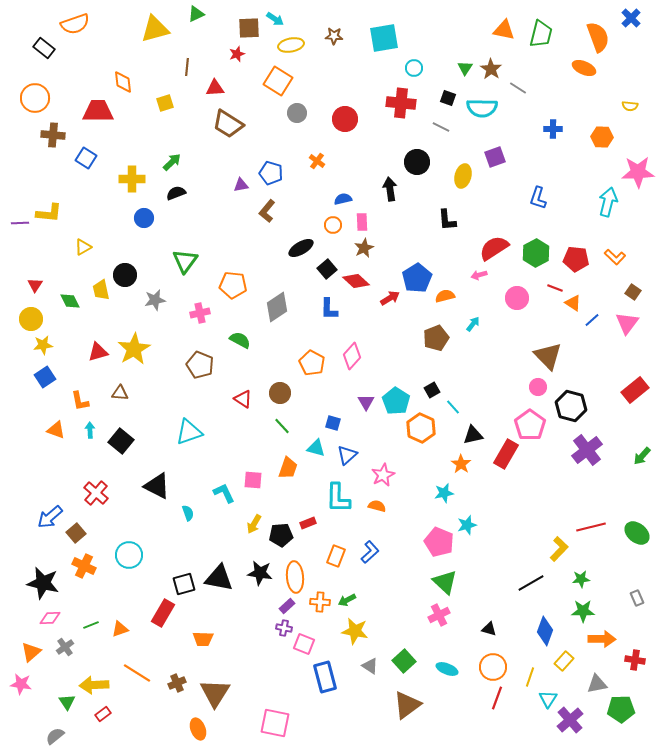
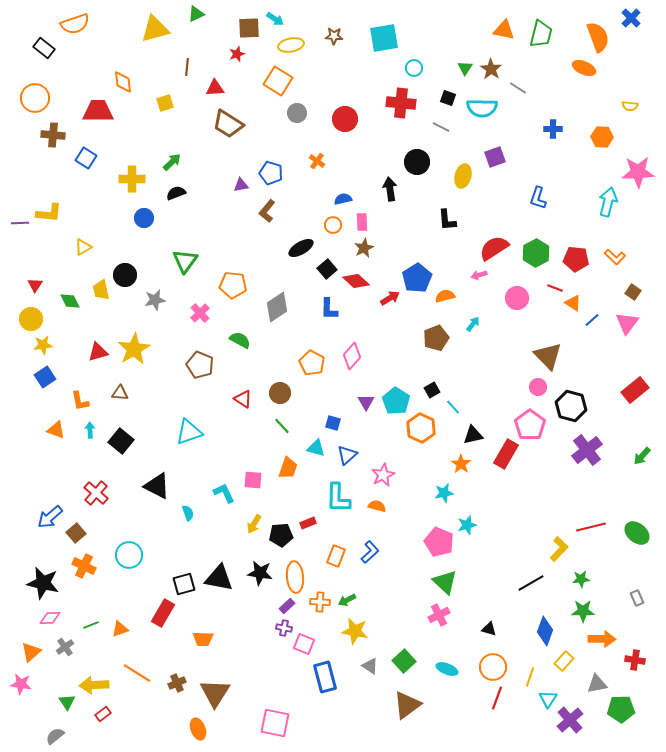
pink cross at (200, 313): rotated 30 degrees counterclockwise
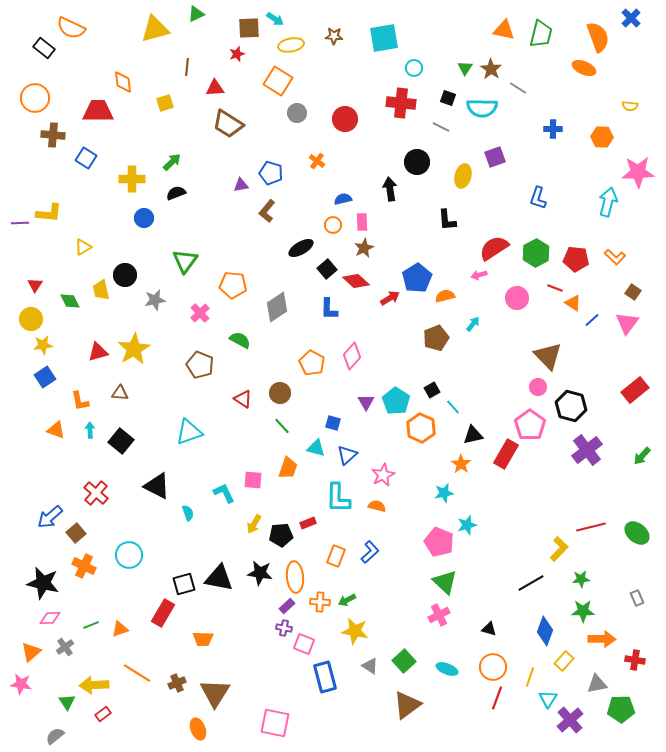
orange semicircle at (75, 24): moved 4 px left, 4 px down; rotated 44 degrees clockwise
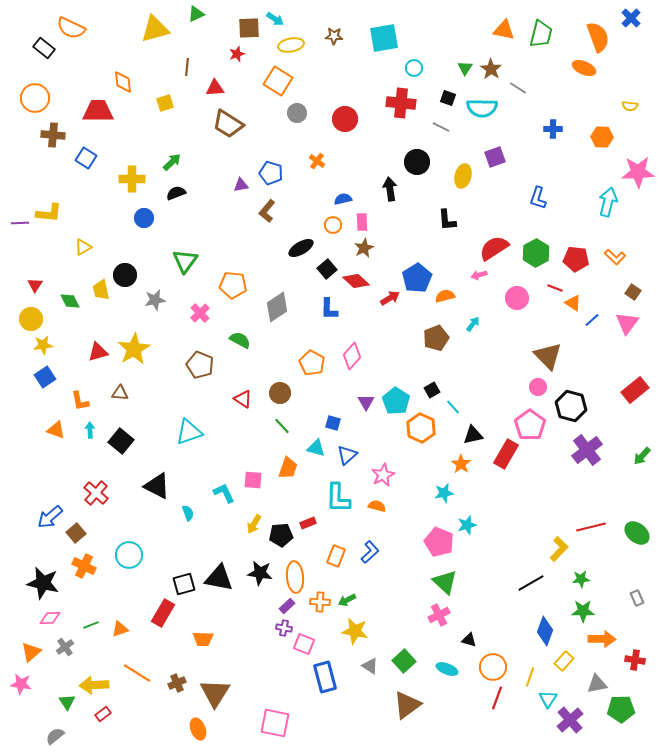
black triangle at (489, 629): moved 20 px left, 11 px down
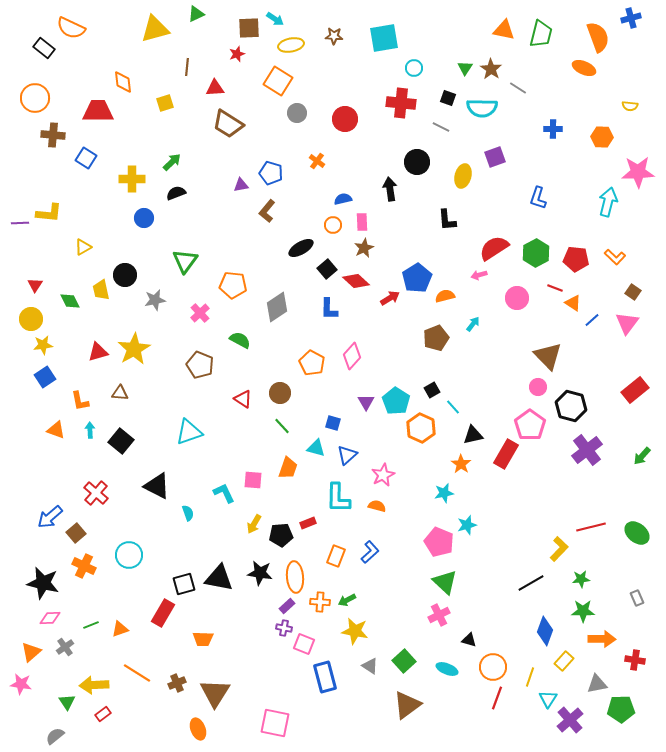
blue cross at (631, 18): rotated 30 degrees clockwise
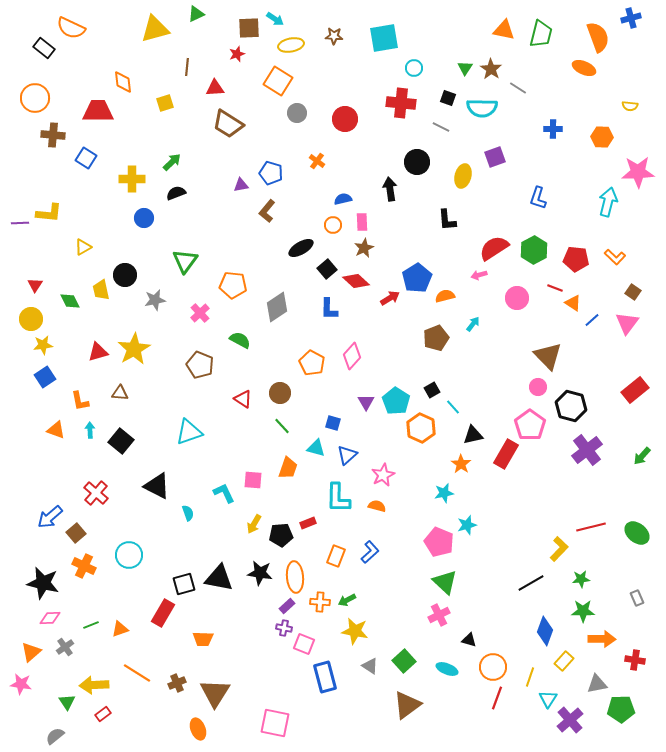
green hexagon at (536, 253): moved 2 px left, 3 px up
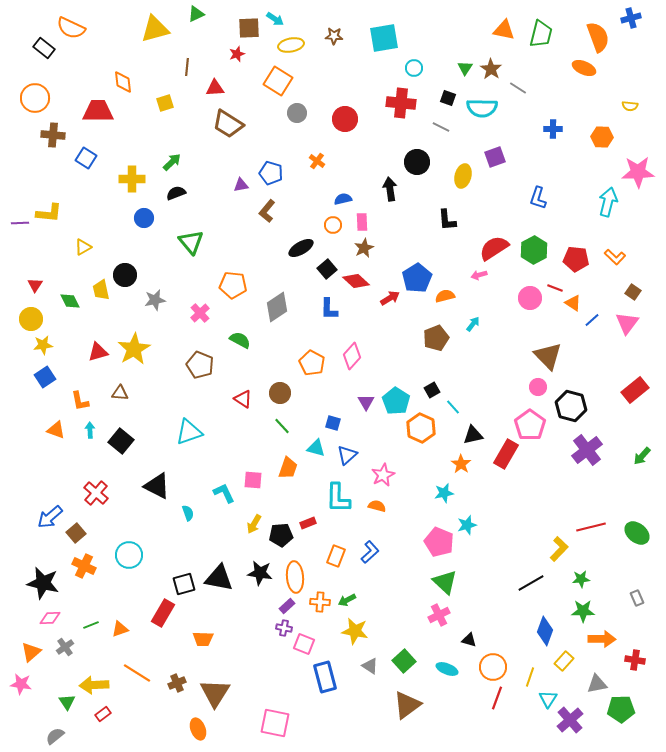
green triangle at (185, 261): moved 6 px right, 19 px up; rotated 16 degrees counterclockwise
pink circle at (517, 298): moved 13 px right
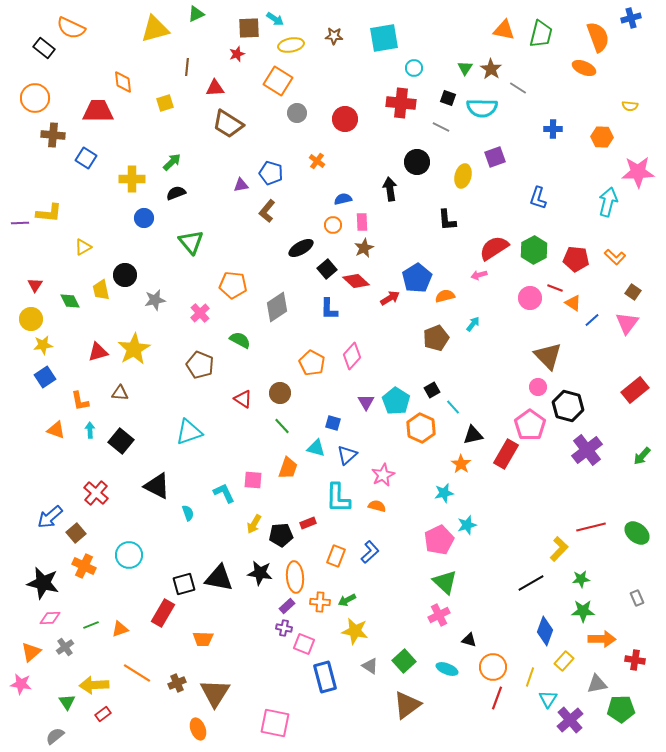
black hexagon at (571, 406): moved 3 px left
pink pentagon at (439, 542): moved 2 px up; rotated 24 degrees clockwise
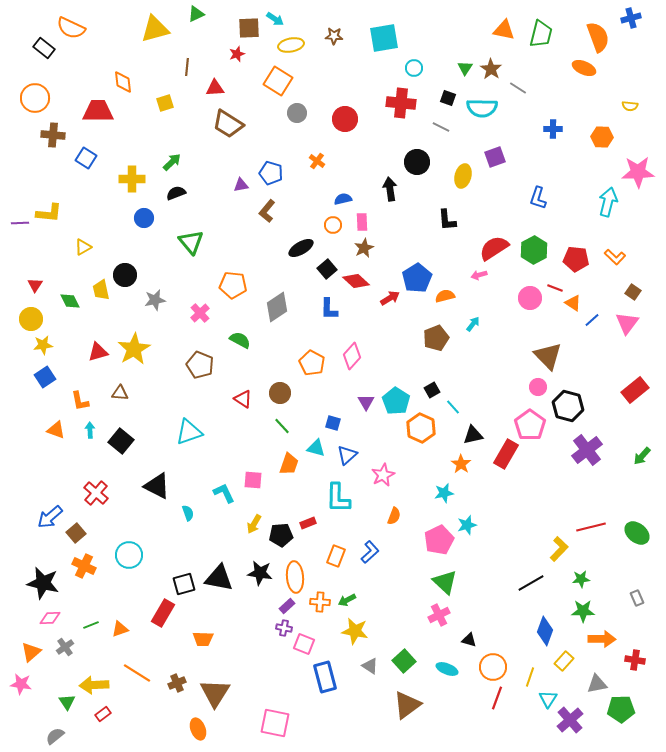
orange trapezoid at (288, 468): moved 1 px right, 4 px up
orange semicircle at (377, 506): moved 17 px right, 10 px down; rotated 96 degrees clockwise
